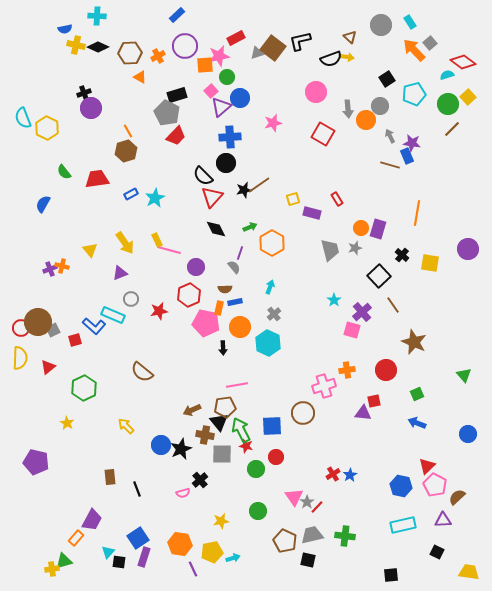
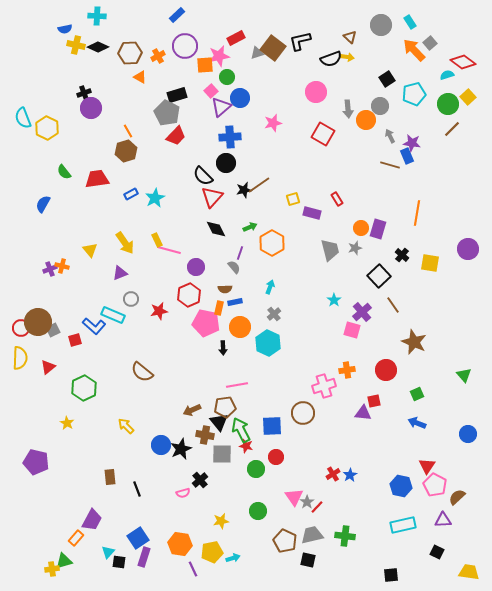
red triangle at (427, 466): rotated 12 degrees counterclockwise
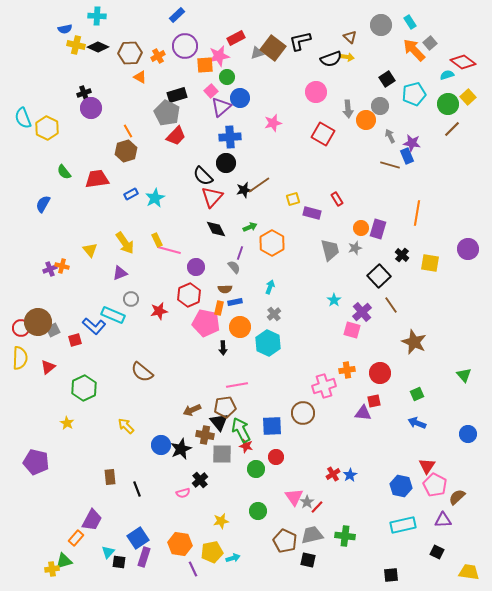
brown line at (393, 305): moved 2 px left
red circle at (386, 370): moved 6 px left, 3 px down
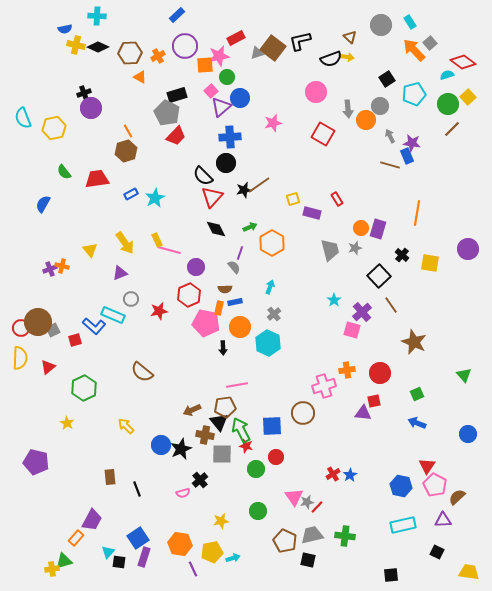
yellow hexagon at (47, 128): moved 7 px right; rotated 20 degrees clockwise
gray star at (307, 502): rotated 24 degrees clockwise
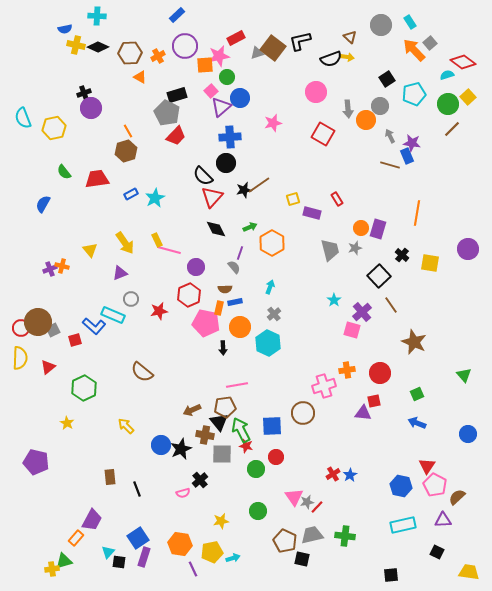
black square at (308, 560): moved 6 px left, 1 px up
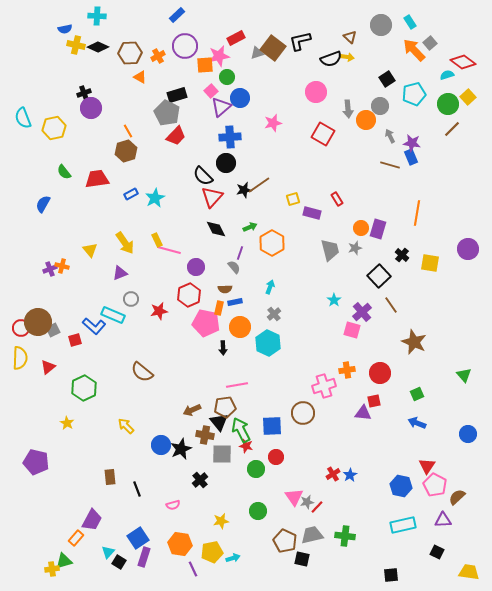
blue rectangle at (407, 156): moved 4 px right, 1 px down
pink semicircle at (183, 493): moved 10 px left, 12 px down
black square at (119, 562): rotated 24 degrees clockwise
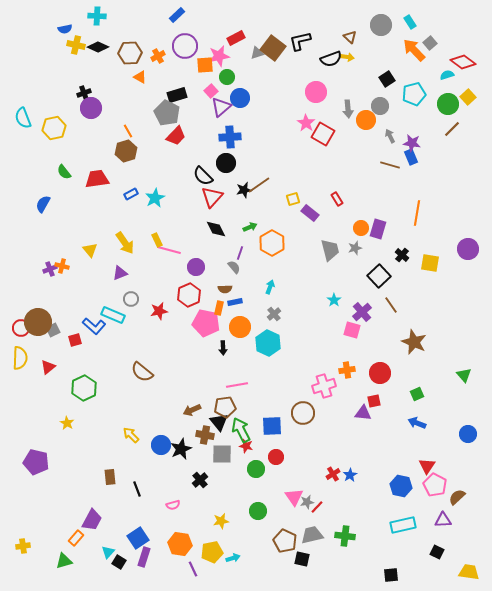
pink star at (273, 123): moved 33 px right; rotated 24 degrees counterclockwise
purple rectangle at (312, 213): moved 2 px left; rotated 24 degrees clockwise
yellow arrow at (126, 426): moved 5 px right, 9 px down
yellow cross at (52, 569): moved 29 px left, 23 px up
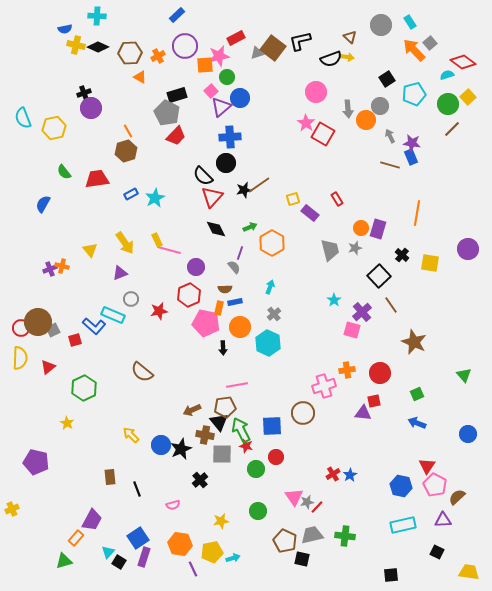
yellow cross at (23, 546): moved 11 px left, 37 px up; rotated 16 degrees counterclockwise
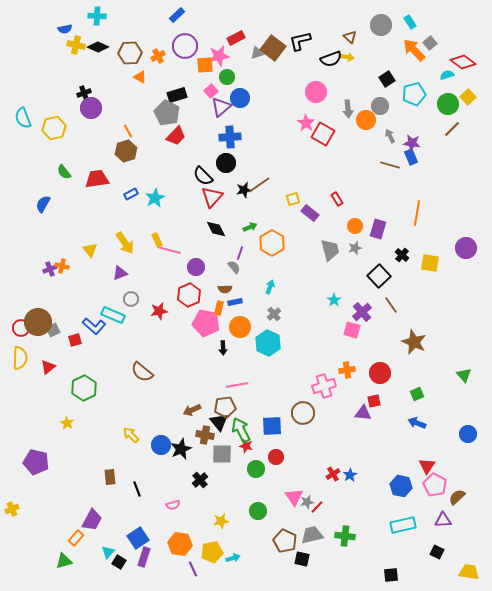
orange circle at (361, 228): moved 6 px left, 2 px up
purple circle at (468, 249): moved 2 px left, 1 px up
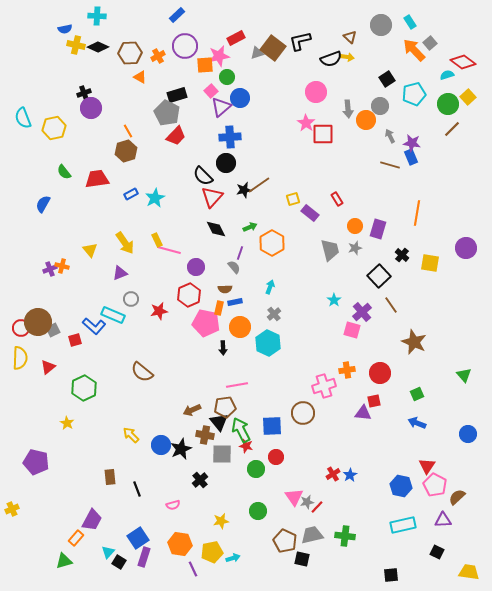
red square at (323, 134): rotated 30 degrees counterclockwise
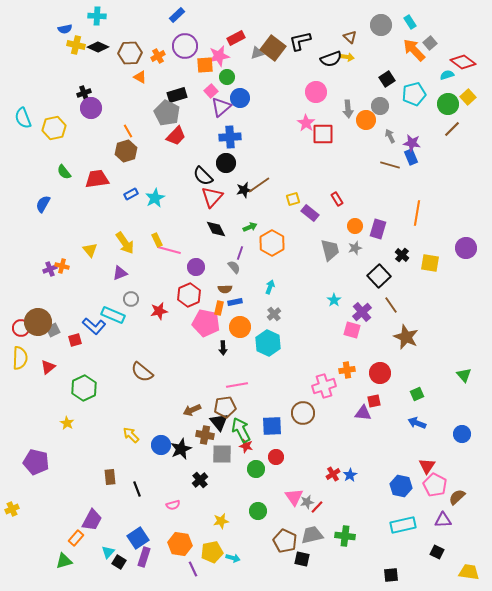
brown star at (414, 342): moved 8 px left, 5 px up
blue circle at (468, 434): moved 6 px left
cyan arrow at (233, 558): rotated 32 degrees clockwise
